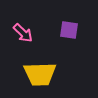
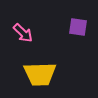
purple square: moved 9 px right, 3 px up
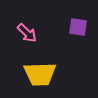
pink arrow: moved 4 px right
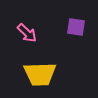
purple square: moved 2 px left
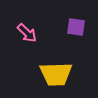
yellow trapezoid: moved 16 px right
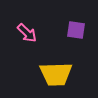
purple square: moved 3 px down
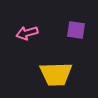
pink arrow: rotated 120 degrees clockwise
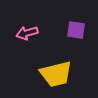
yellow trapezoid: rotated 12 degrees counterclockwise
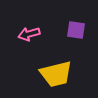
pink arrow: moved 2 px right, 1 px down
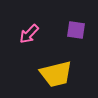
pink arrow: rotated 30 degrees counterclockwise
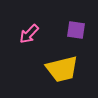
yellow trapezoid: moved 6 px right, 5 px up
